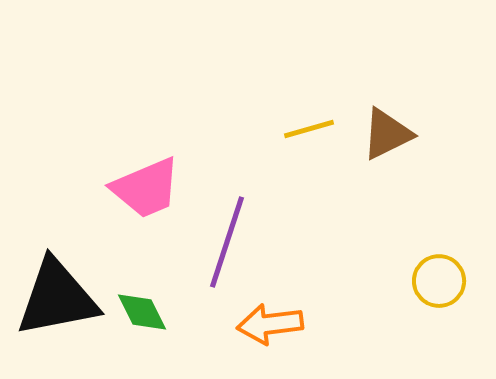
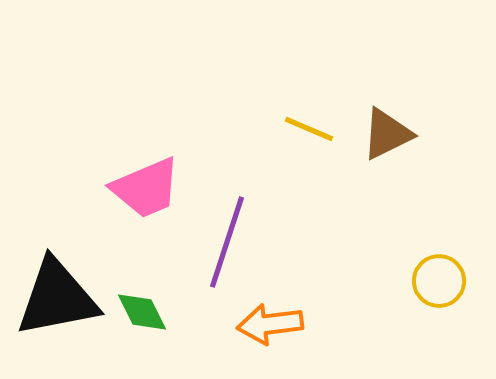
yellow line: rotated 39 degrees clockwise
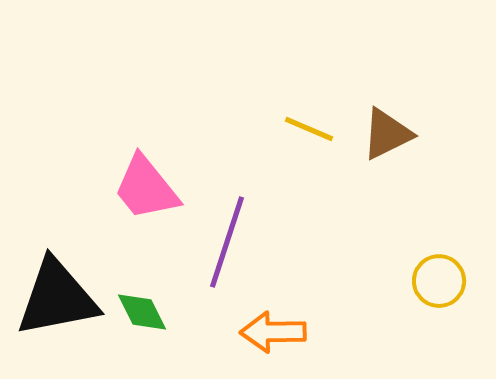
pink trapezoid: rotated 74 degrees clockwise
orange arrow: moved 3 px right, 8 px down; rotated 6 degrees clockwise
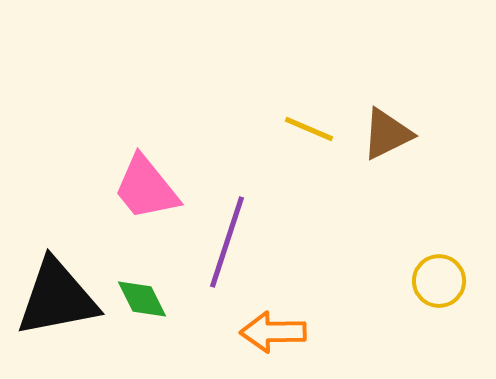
green diamond: moved 13 px up
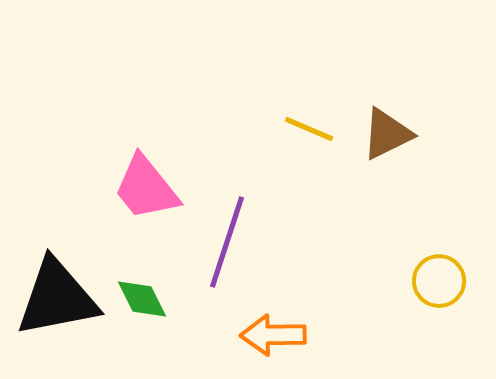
orange arrow: moved 3 px down
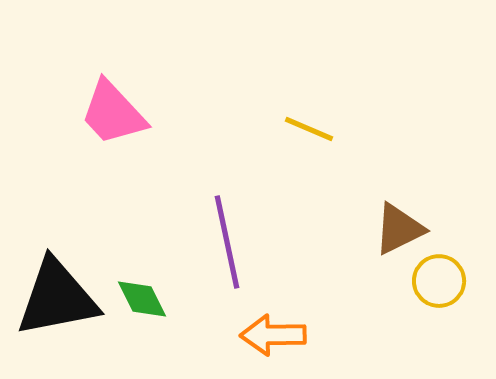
brown triangle: moved 12 px right, 95 px down
pink trapezoid: moved 33 px left, 75 px up; rotated 4 degrees counterclockwise
purple line: rotated 30 degrees counterclockwise
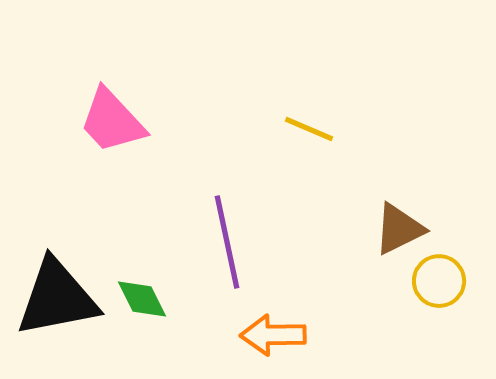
pink trapezoid: moved 1 px left, 8 px down
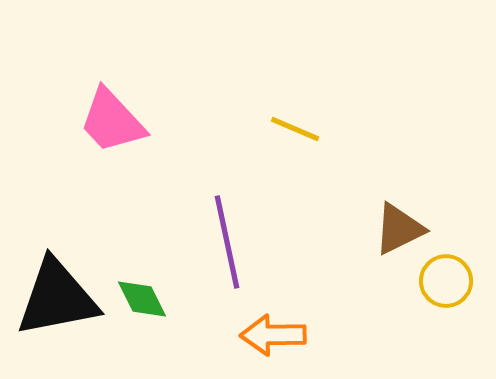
yellow line: moved 14 px left
yellow circle: moved 7 px right
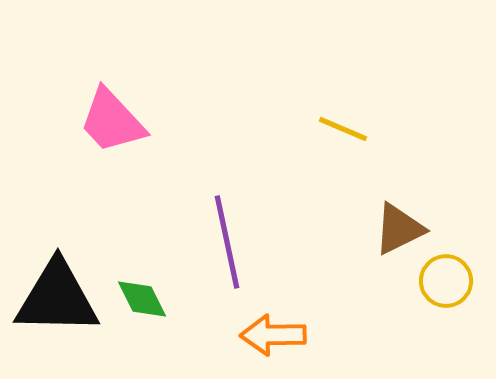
yellow line: moved 48 px right
black triangle: rotated 12 degrees clockwise
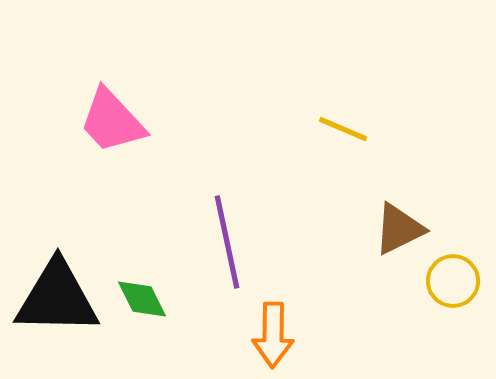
yellow circle: moved 7 px right
orange arrow: rotated 88 degrees counterclockwise
